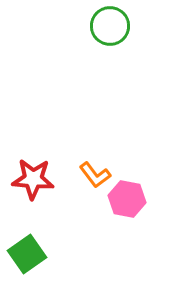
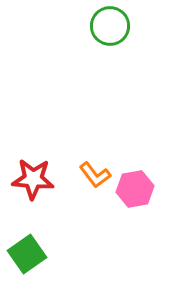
pink hexagon: moved 8 px right, 10 px up; rotated 21 degrees counterclockwise
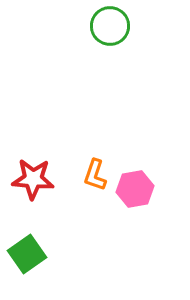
orange L-shape: rotated 56 degrees clockwise
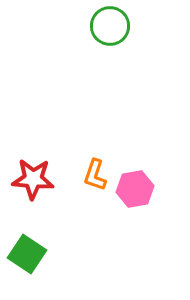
green square: rotated 21 degrees counterclockwise
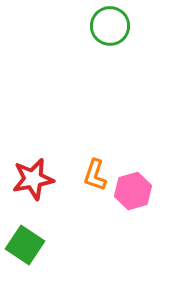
red star: rotated 15 degrees counterclockwise
pink hexagon: moved 2 px left, 2 px down; rotated 6 degrees counterclockwise
green square: moved 2 px left, 9 px up
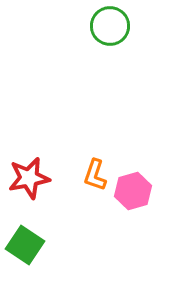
red star: moved 4 px left, 1 px up
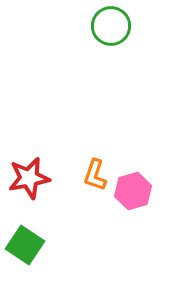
green circle: moved 1 px right
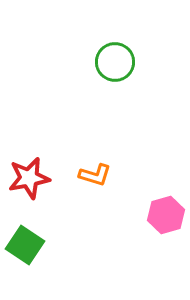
green circle: moved 4 px right, 36 px down
orange L-shape: rotated 92 degrees counterclockwise
pink hexagon: moved 33 px right, 24 px down
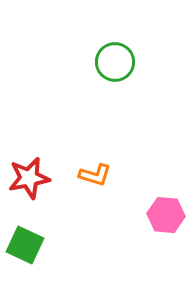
pink hexagon: rotated 21 degrees clockwise
green square: rotated 9 degrees counterclockwise
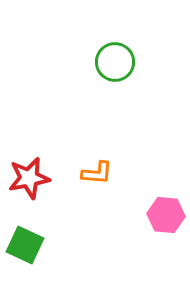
orange L-shape: moved 2 px right, 2 px up; rotated 12 degrees counterclockwise
